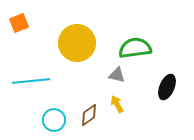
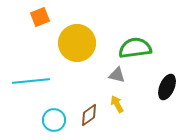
orange square: moved 21 px right, 6 px up
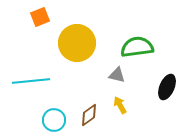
green semicircle: moved 2 px right, 1 px up
yellow arrow: moved 3 px right, 1 px down
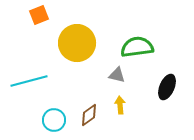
orange square: moved 1 px left, 2 px up
cyan line: moved 2 px left; rotated 9 degrees counterclockwise
yellow arrow: rotated 24 degrees clockwise
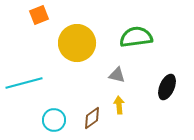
green semicircle: moved 1 px left, 10 px up
cyan line: moved 5 px left, 2 px down
yellow arrow: moved 1 px left
brown diamond: moved 3 px right, 3 px down
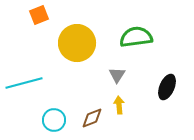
gray triangle: rotated 48 degrees clockwise
brown diamond: rotated 15 degrees clockwise
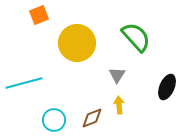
green semicircle: rotated 56 degrees clockwise
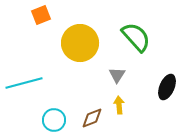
orange square: moved 2 px right
yellow circle: moved 3 px right
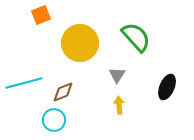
brown diamond: moved 29 px left, 26 px up
